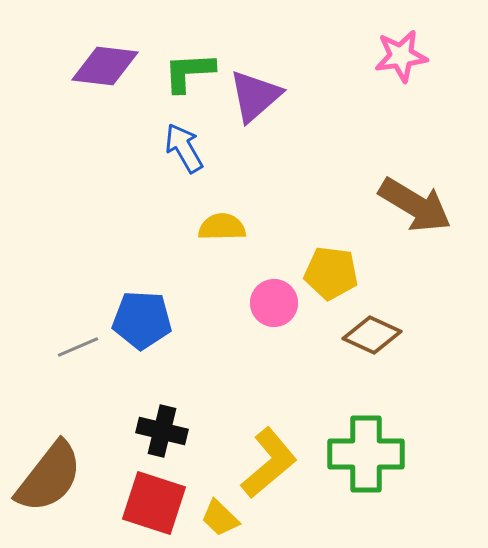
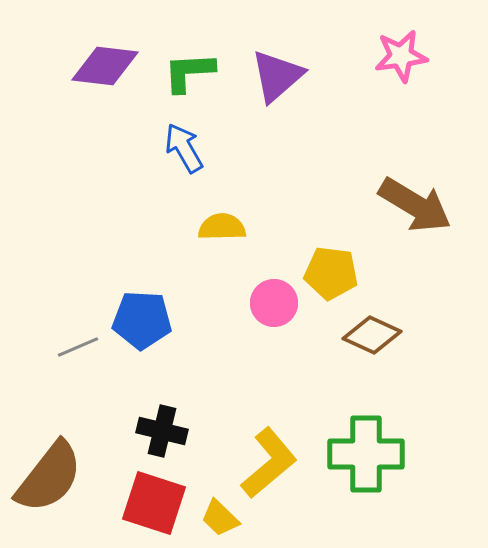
purple triangle: moved 22 px right, 20 px up
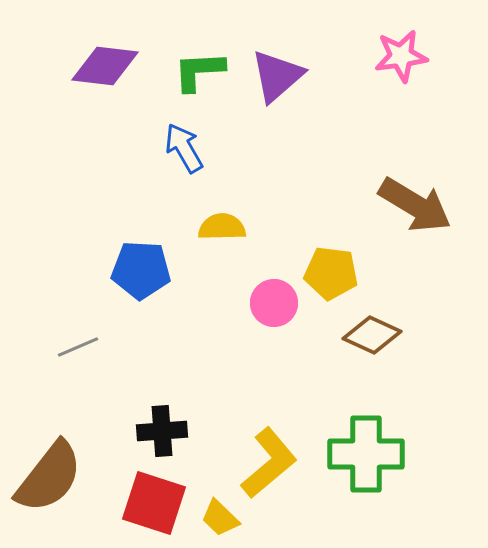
green L-shape: moved 10 px right, 1 px up
blue pentagon: moved 1 px left, 50 px up
black cross: rotated 18 degrees counterclockwise
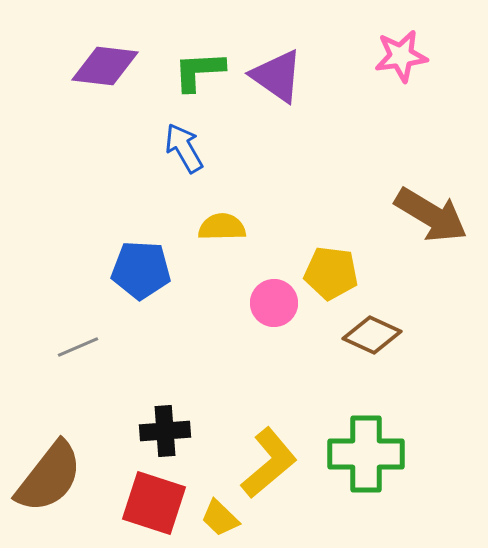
purple triangle: rotated 44 degrees counterclockwise
brown arrow: moved 16 px right, 10 px down
black cross: moved 3 px right
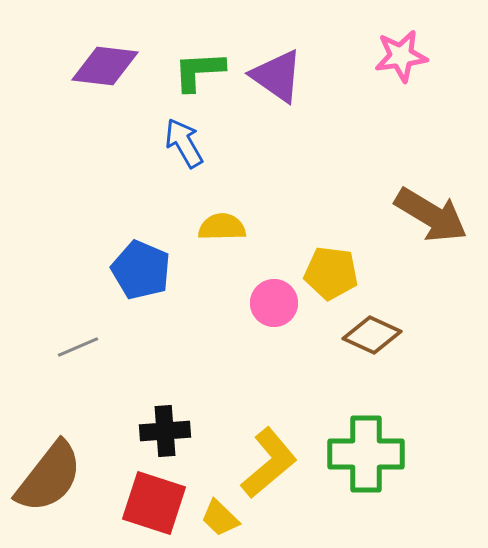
blue arrow: moved 5 px up
blue pentagon: rotated 20 degrees clockwise
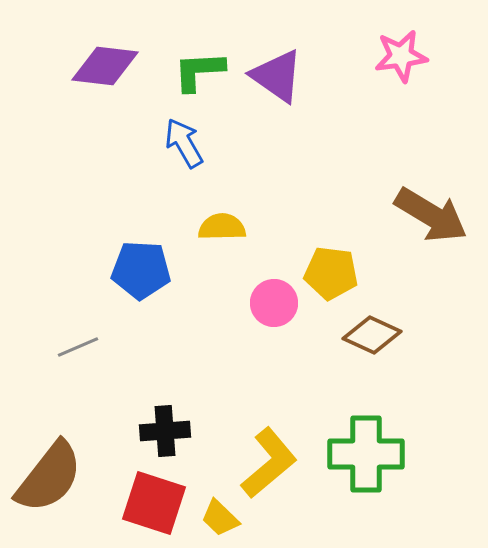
blue pentagon: rotated 20 degrees counterclockwise
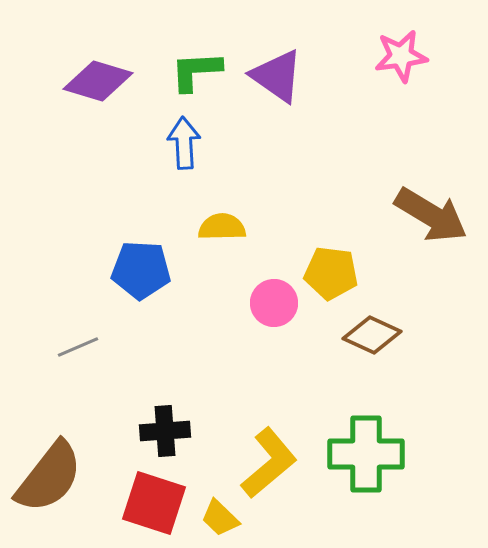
purple diamond: moved 7 px left, 15 px down; rotated 10 degrees clockwise
green L-shape: moved 3 px left
blue arrow: rotated 27 degrees clockwise
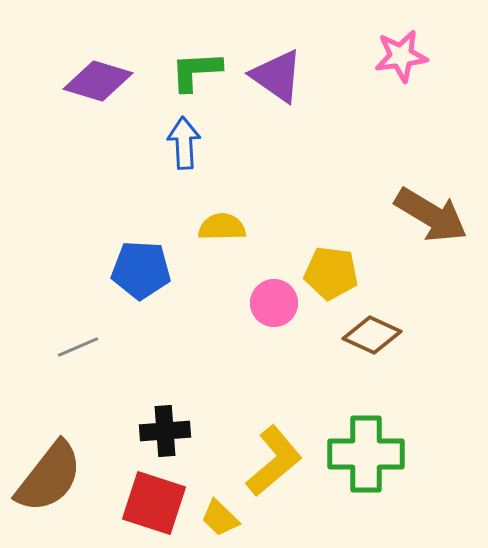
yellow L-shape: moved 5 px right, 2 px up
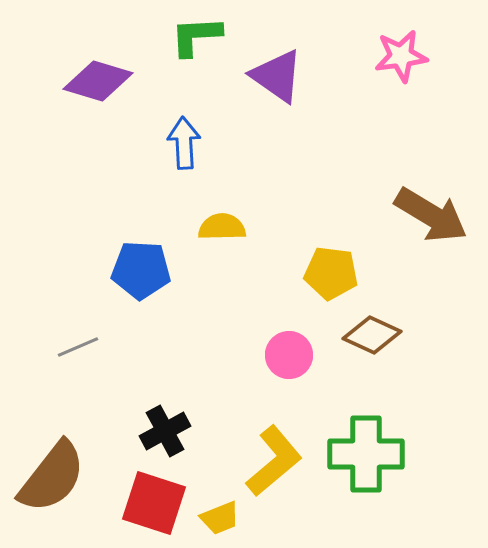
green L-shape: moved 35 px up
pink circle: moved 15 px right, 52 px down
black cross: rotated 24 degrees counterclockwise
brown semicircle: moved 3 px right
yellow trapezoid: rotated 66 degrees counterclockwise
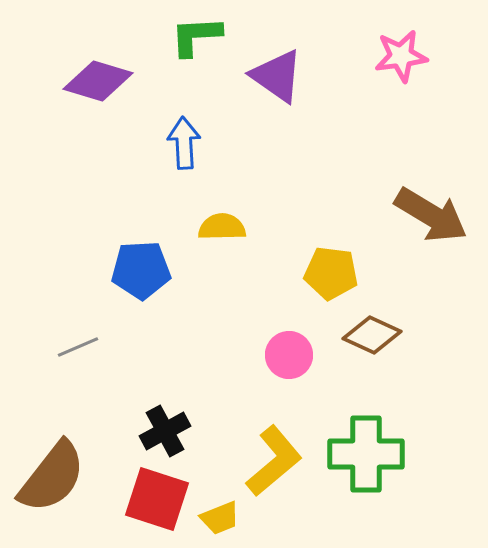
blue pentagon: rotated 6 degrees counterclockwise
red square: moved 3 px right, 4 px up
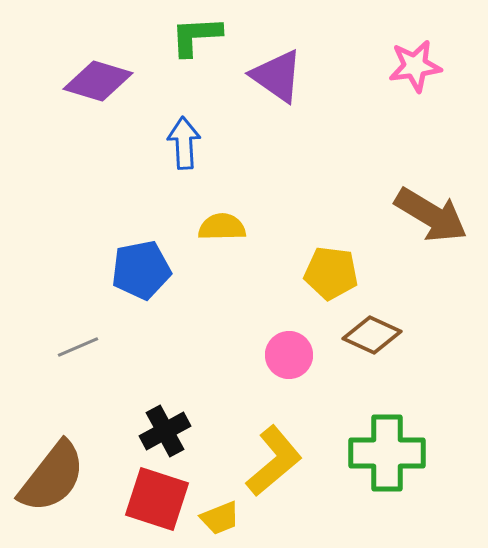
pink star: moved 14 px right, 10 px down
blue pentagon: rotated 8 degrees counterclockwise
green cross: moved 21 px right, 1 px up
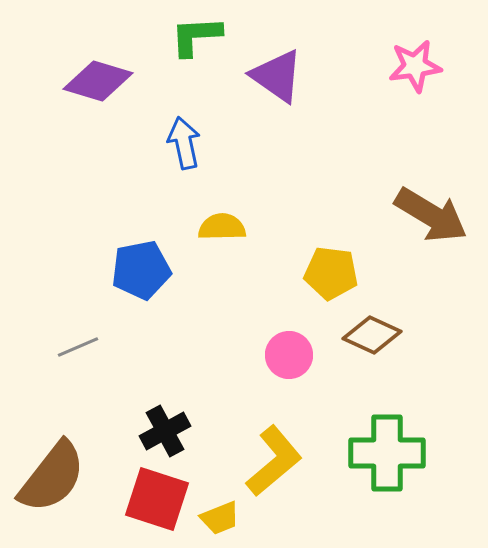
blue arrow: rotated 9 degrees counterclockwise
